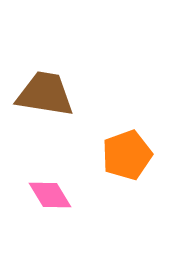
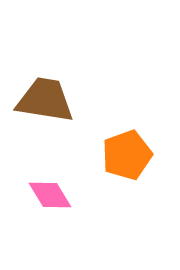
brown trapezoid: moved 6 px down
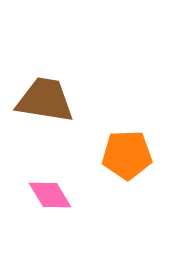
orange pentagon: rotated 18 degrees clockwise
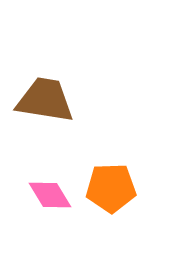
orange pentagon: moved 16 px left, 33 px down
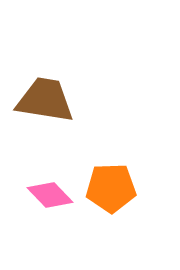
pink diamond: rotated 12 degrees counterclockwise
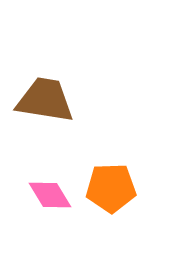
pink diamond: rotated 12 degrees clockwise
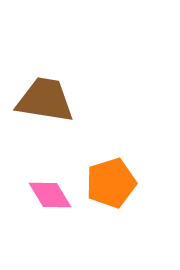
orange pentagon: moved 5 px up; rotated 15 degrees counterclockwise
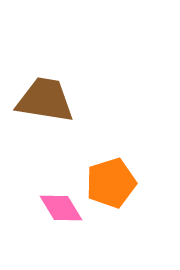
pink diamond: moved 11 px right, 13 px down
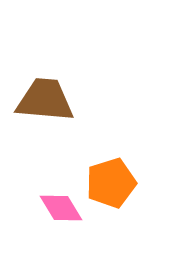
brown trapezoid: rotated 4 degrees counterclockwise
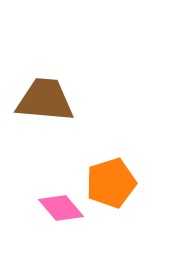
pink diamond: rotated 9 degrees counterclockwise
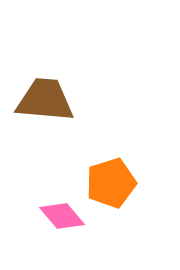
pink diamond: moved 1 px right, 8 px down
